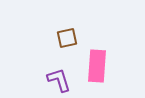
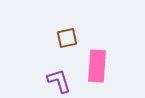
purple L-shape: moved 1 px down
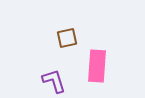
purple L-shape: moved 5 px left
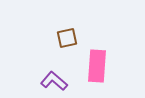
purple L-shape: rotated 32 degrees counterclockwise
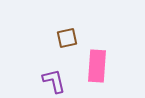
purple L-shape: rotated 36 degrees clockwise
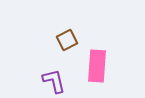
brown square: moved 2 px down; rotated 15 degrees counterclockwise
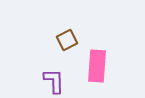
purple L-shape: rotated 12 degrees clockwise
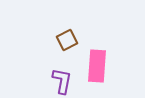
purple L-shape: moved 8 px right; rotated 12 degrees clockwise
